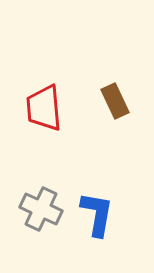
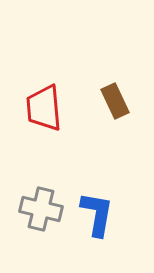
gray cross: rotated 12 degrees counterclockwise
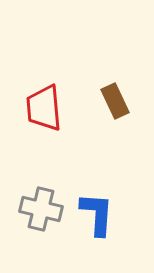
blue L-shape: rotated 6 degrees counterclockwise
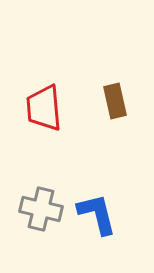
brown rectangle: rotated 12 degrees clockwise
blue L-shape: rotated 18 degrees counterclockwise
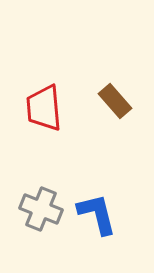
brown rectangle: rotated 28 degrees counterclockwise
gray cross: rotated 9 degrees clockwise
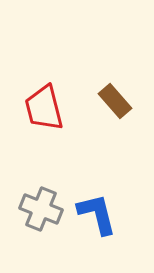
red trapezoid: rotated 9 degrees counterclockwise
